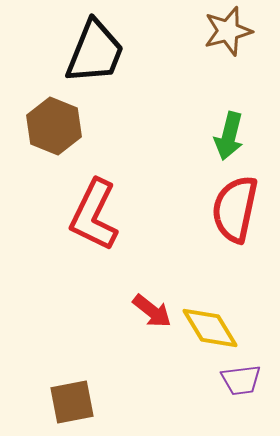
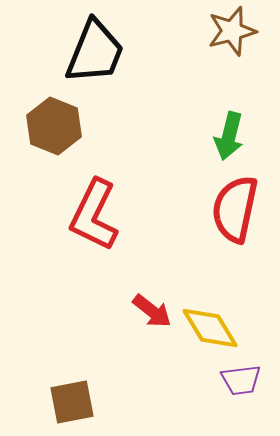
brown star: moved 4 px right
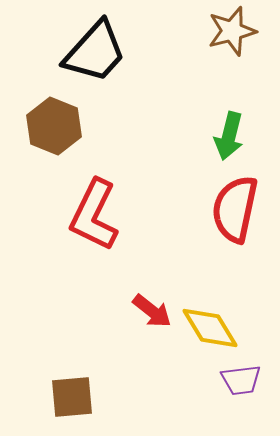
black trapezoid: rotated 20 degrees clockwise
brown square: moved 5 px up; rotated 6 degrees clockwise
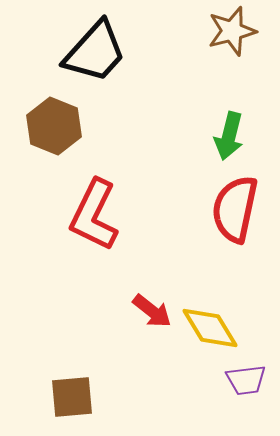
purple trapezoid: moved 5 px right
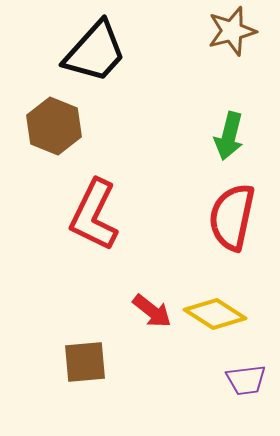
red semicircle: moved 3 px left, 8 px down
yellow diamond: moved 5 px right, 14 px up; rotated 26 degrees counterclockwise
brown square: moved 13 px right, 35 px up
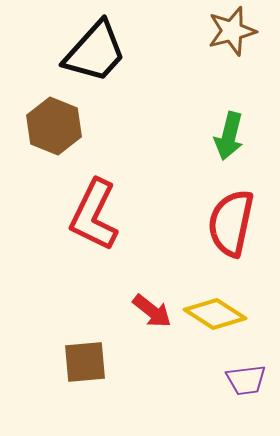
red semicircle: moved 1 px left, 6 px down
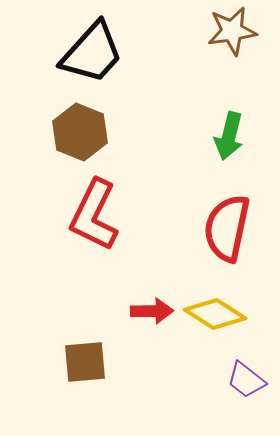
brown star: rotated 6 degrees clockwise
black trapezoid: moved 3 px left, 1 px down
brown hexagon: moved 26 px right, 6 px down
red semicircle: moved 4 px left, 5 px down
red arrow: rotated 39 degrees counterclockwise
purple trapezoid: rotated 45 degrees clockwise
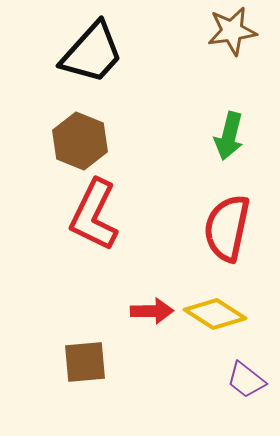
brown hexagon: moved 9 px down
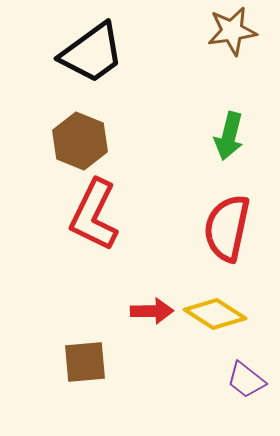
black trapezoid: rotated 12 degrees clockwise
